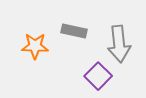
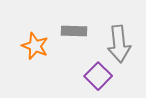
gray rectangle: rotated 10 degrees counterclockwise
orange star: rotated 20 degrees clockwise
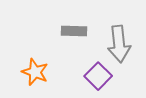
orange star: moved 26 px down
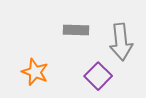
gray rectangle: moved 2 px right, 1 px up
gray arrow: moved 2 px right, 2 px up
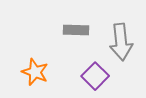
purple square: moved 3 px left
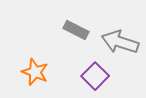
gray rectangle: rotated 25 degrees clockwise
gray arrow: moved 1 px left; rotated 114 degrees clockwise
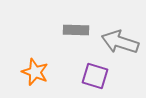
gray rectangle: rotated 25 degrees counterclockwise
purple square: rotated 28 degrees counterclockwise
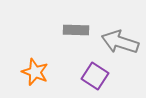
purple square: rotated 16 degrees clockwise
